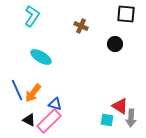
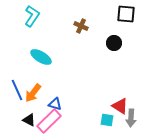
black circle: moved 1 px left, 1 px up
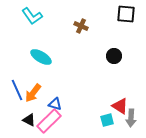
cyan L-shape: rotated 110 degrees clockwise
black circle: moved 13 px down
cyan square: rotated 24 degrees counterclockwise
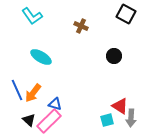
black square: rotated 24 degrees clockwise
black triangle: rotated 16 degrees clockwise
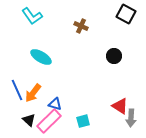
cyan square: moved 24 px left, 1 px down
